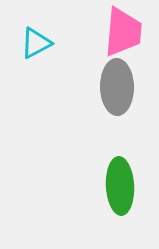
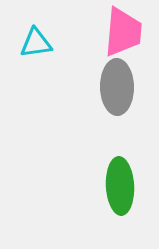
cyan triangle: rotated 20 degrees clockwise
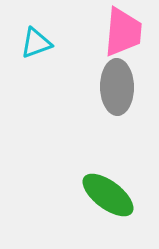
cyan triangle: rotated 12 degrees counterclockwise
green ellipse: moved 12 px left, 9 px down; rotated 50 degrees counterclockwise
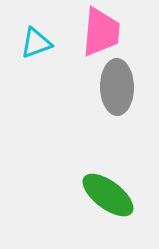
pink trapezoid: moved 22 px left
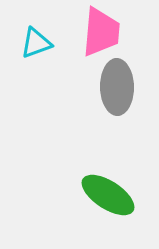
green ellipse: rotated 4 degrees counterclockwise
